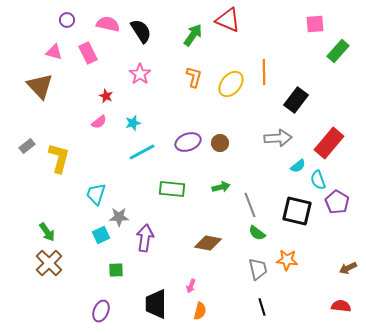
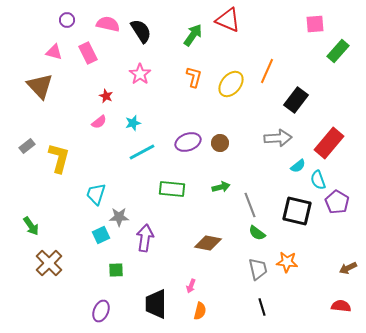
orange line at (264, 72): moved 3 px right, 1 px up; rotated 25 degrees clockwise
green arrow at (47, 232): moved 16 px left, 6 px up
orange star at (287, 260): moved 2 px down
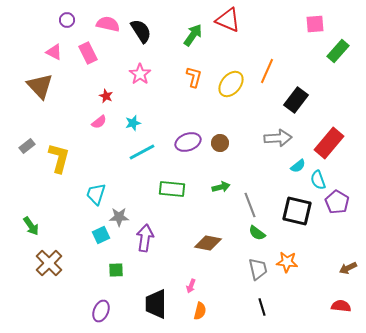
pink triangle at (54, 52): rotated 12 degrees clockwise
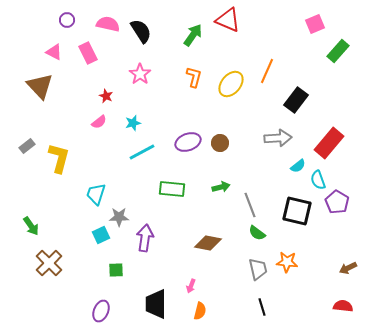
pink square at (315, 24): rotated 18 degrees counterclockwise
red semicircle at (341, 306): moved 2 px right
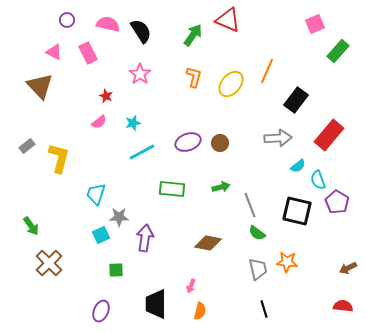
red rectangle at (329, 143): moved 8 px up
black line at (262, 307): moved 2 px right, 2 px down
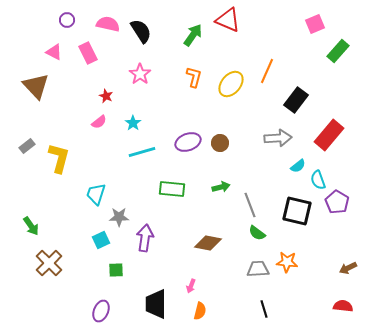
brown triangle at (40, 86): moved 4 px left
cyan star at (133, 123): rotated 21 degrees counterclockwise
cyan line at (142, 152): rotated 12 degrees clockwise
cyan square at (101, 235): moved 5 px down
gray trapezoid at (258, 269): rotated 80 degrees counterclockwise
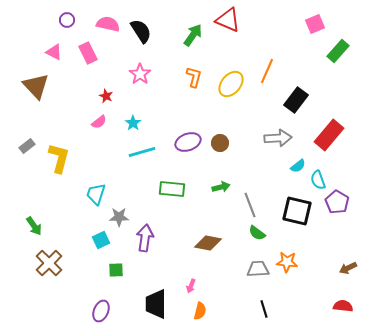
green arrow at (31, 226): moved 3 px right
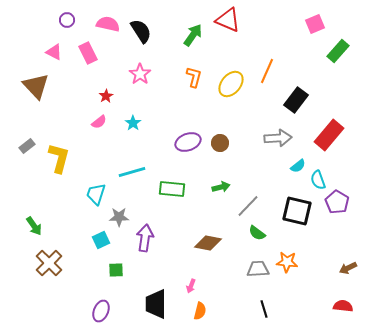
red star at (106, 96): rotated 16 degrees clockwise
cyan line at (142, 152): moved 10 px left, 20 px down
gray line at (250, 205): moved 2 px left, 1 px down; rotated 65 degrees clockwise
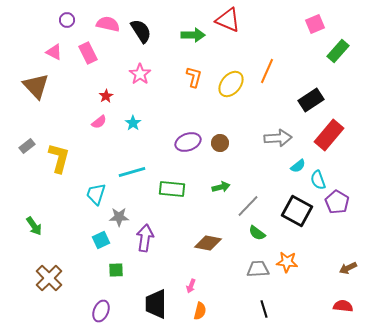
green arrow at (193, 35): rotated 55 degrees clockwise
black rectangle at (296, 100): moved 15 px right; rotated 20 degrees clockwise
black square at (297, 211): rotated 16 degrees clockwise
brown cross at (49, 263): moved 15 px down
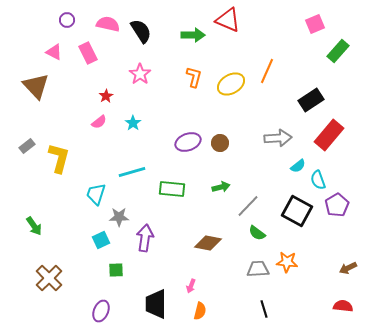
yellow ellipse at (231, 84): rotated 20 degrees clockwise
purple pentagon at (337, 202): moved 3 px down; rotated 10 degrees clockwise
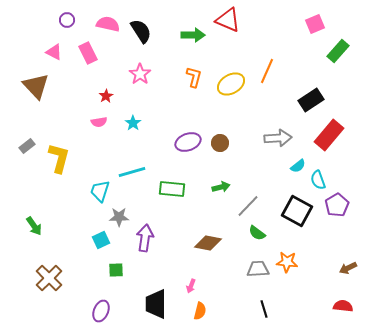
pink semicircle at (99, 122): rotated 28 degrees clockwise
cyan trapezoid at (96, 194): moved 4 px right, 3 px up
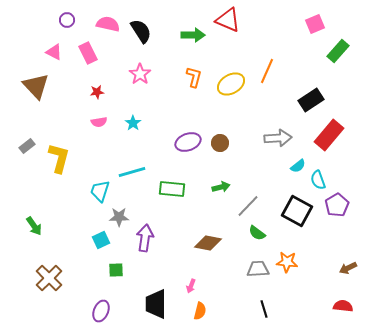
red star at (106, 96): moved 9 px left, 4 px up; rotated 24 degrees clockwise
